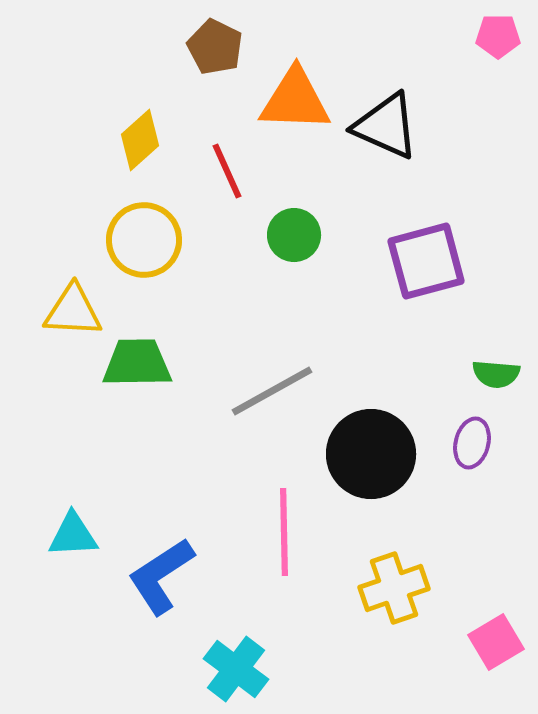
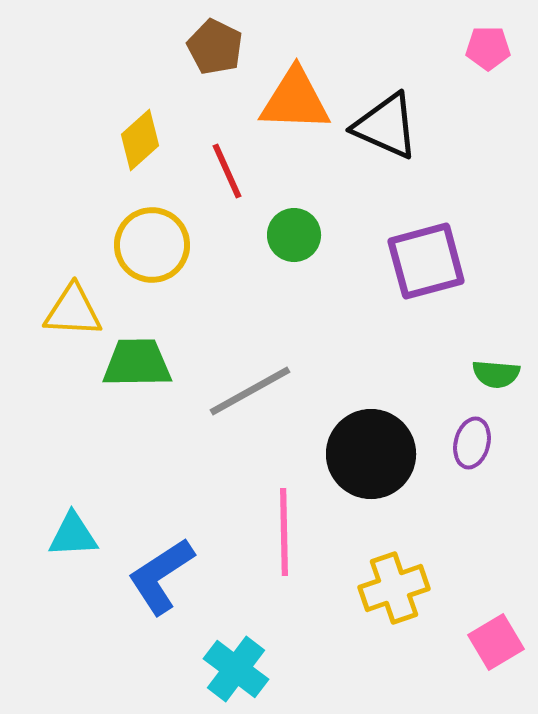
pink pentagon: moved 10 px left, 12 px down
yellow circle: moved 8 px right, 5 px down
gray line: moved 22 px left
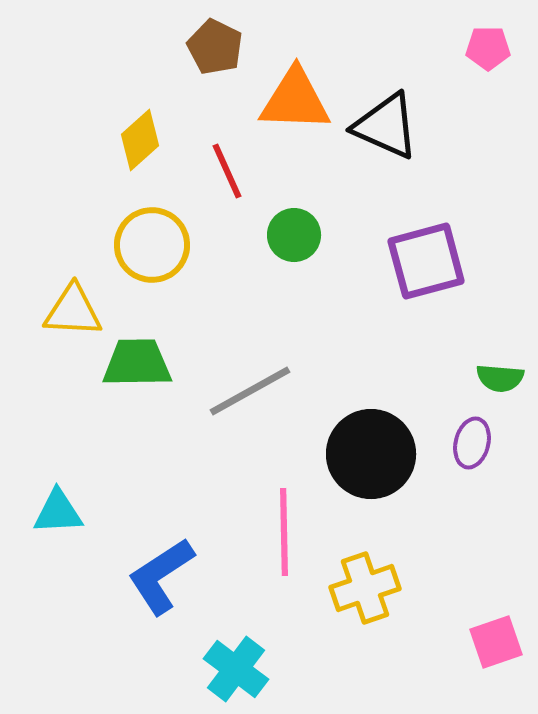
green semicircle: moved 4 px right, 4 px down
cyan triangle: moved 15 px left, 23 px up
yellow cross: moved 29 px left
pink square: rotated 12 degrees clockwise
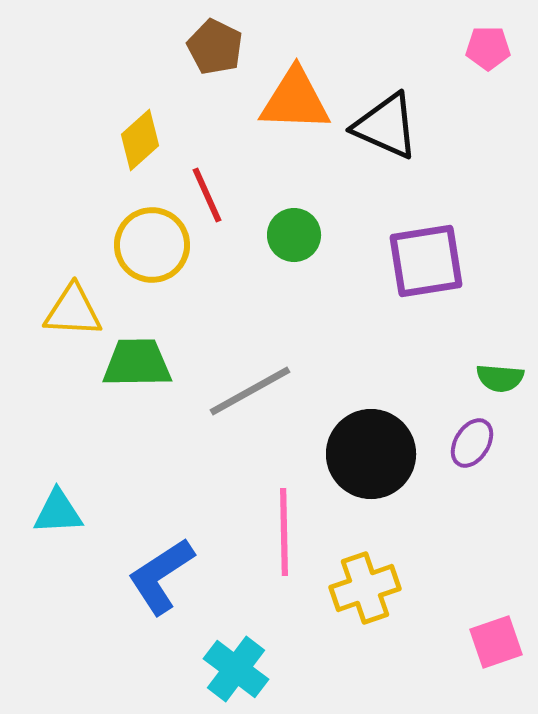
red line: moved 20 px left, 24 px down
purple square: rotated 6 degrees clockwise
purple ellipse: rotated 18 degrees clockwise
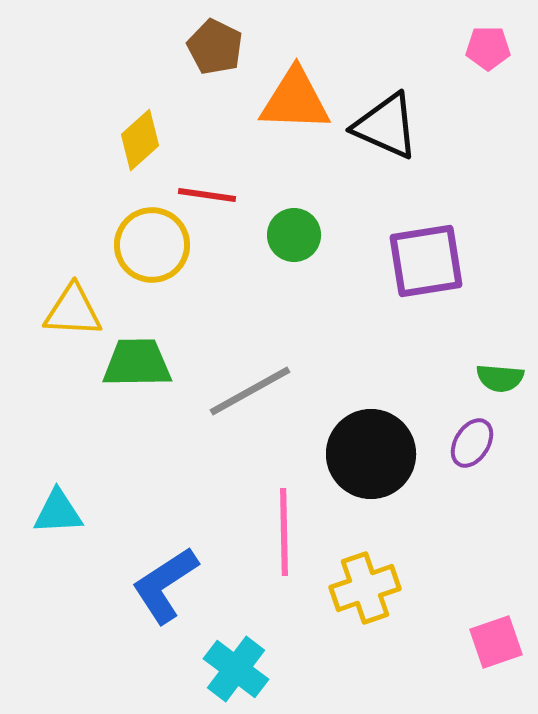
red line: rotated 58 degrees counterclockwise
blue L-shape: moved 4 px right, 9 px down
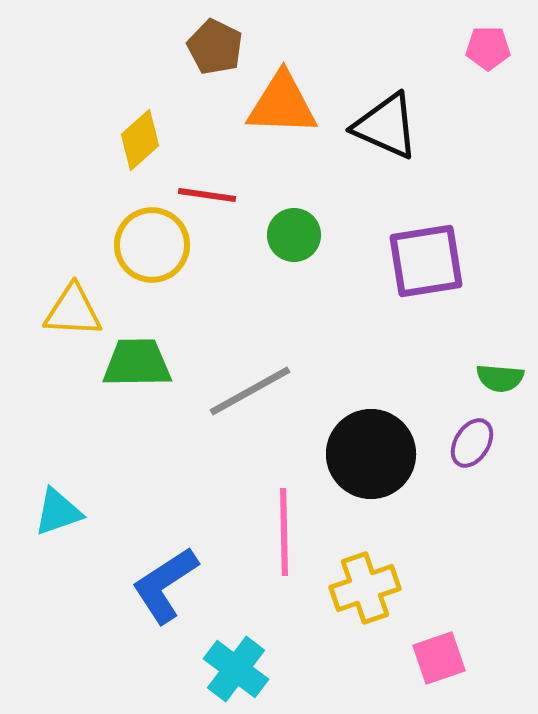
orange triangle: moved 13 px left, 4 px down
cyan triangle: rotated 16 degrees counterclockwise
pink square: moved 57 px left, 16 px down
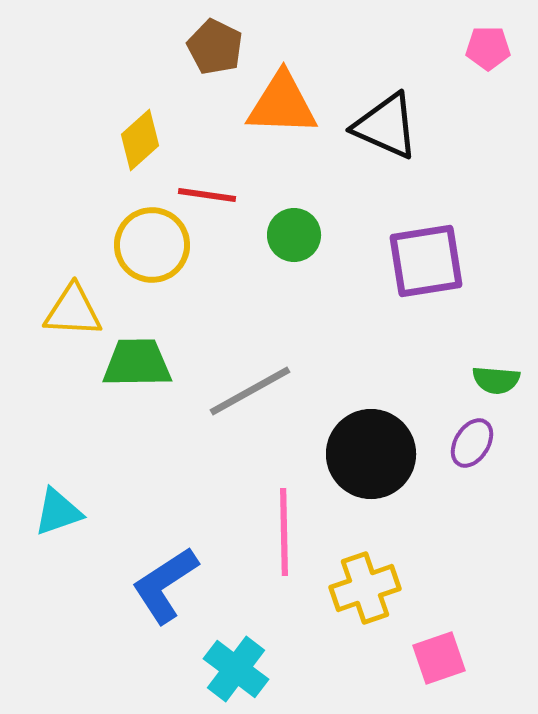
green semicircle: moved 4 px left, 2 px down
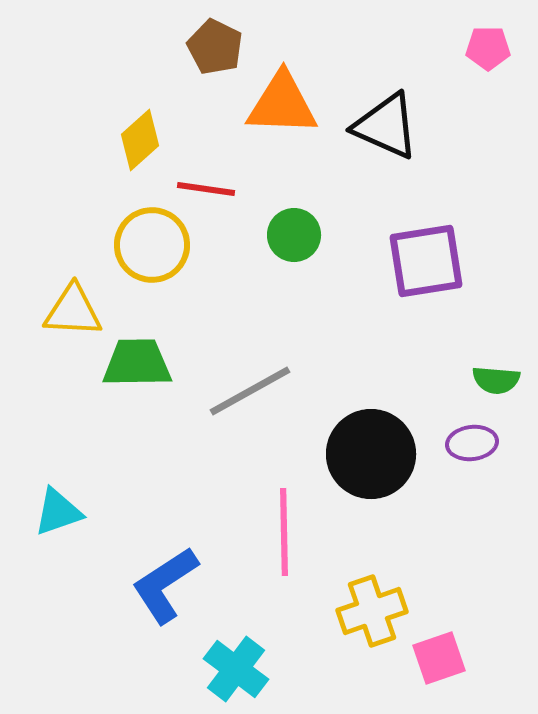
red line: moved 1 px left, 6 px up
purple ellipse: rotated 51 degrees clockwise
yellow cross: moved 7 px right, 23 px down
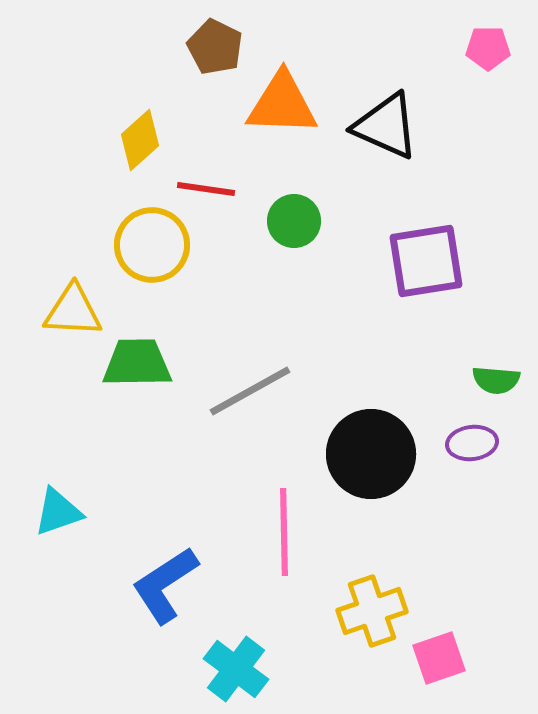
green circle: moved 14 px up
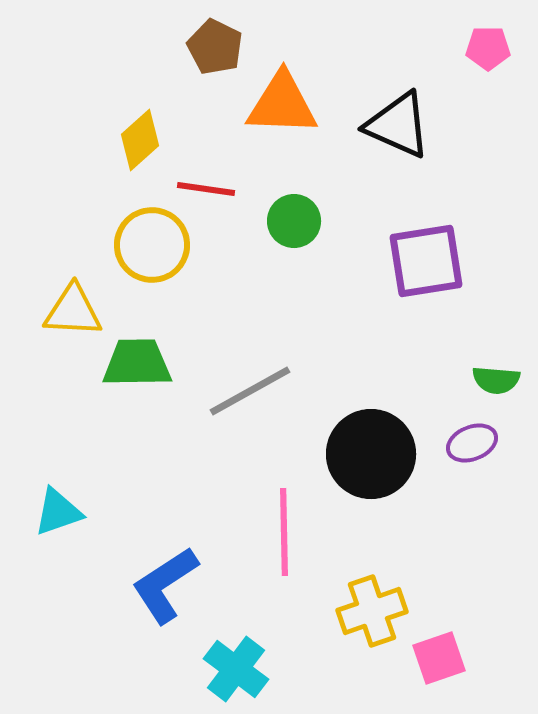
black triangle: moved 12 px right, 1 px up
purple ellipse: rotated 15 degrees counterclockwise
